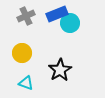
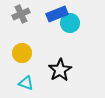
gray cross: moved 5 px left, 2 px up
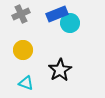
yellow circle: moved 1 px right, 3 px up
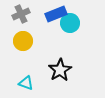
blue rectangle: moved 1 px left
yellow circle: moved 9 px up
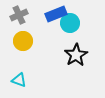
gray cross: moved 2 px left, 1 px down
black star: moved 16 px right, 15 px up
cyan triangle: moved 7 px left, 3 px up
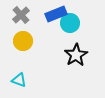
gray cross: moved 2 px right; rotated 18 degrees counterclockwise
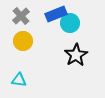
gray cross: moved 1 px down
cyan triangle: rotated 14 degrees counterclockwise
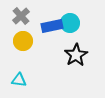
blue rectangle: moved 4 px left, 12 px down; rotated 10 degrees clockwise
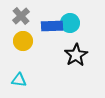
blue rectangle: rotated 10 degrees clockwise
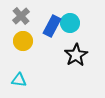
blue rectangle: rotated 60 degrees counterclockwise
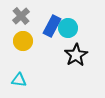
cyan circle: moved 2 px left, 5 px down
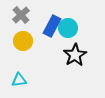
gray cross: moved 1 px up
black star: moved 1 px left
cyan triangle: rotated 14 degrees counterclockwise
